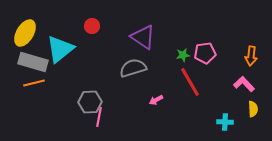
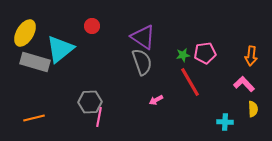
gray rectangle: moved 2 px right
gray semicircle: moved 9 px right, 6 px up; rotated 88 degrees clockwise
orange line: moved 35 px down
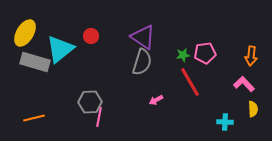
red circle: moved 1 px left, 10 px down
gray semicircle: rotated 36 degrees clockwise
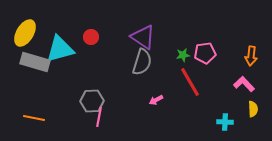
red circle: moved 1 px down
cyan triangle: rotated 24 degrees clockwise
gray hexagon: moved 2 px right, 1 px up
orange line: rotated 25 degrees clockwise
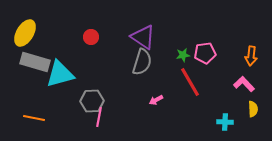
cyan triangle: moved 25 px down
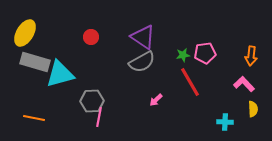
gray semicircle: rotated 44 degrees clockwise
pink arrow: rotated 16 degrees counterclockwise
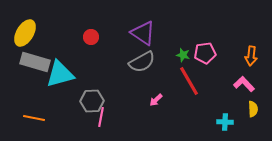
purple triangle: moved 4 px up
green star: rotated 24 degrees clockwise
red line: moved 1 px left, 1 px up
pink line: moved 2 px right
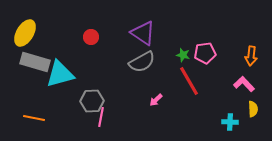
cyan cross: moved 5 px right
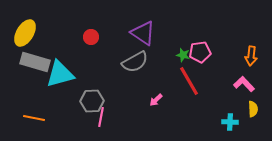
pink pentagon: moved 5 px left, 1 px up
gray semicircle: moved 7 px left
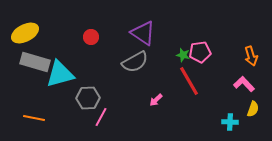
yellow ellipse: rotated 32 degrees clockwise
orange arrow: rotated 24 degrees counterclockwise
gray hexagon: moved 4 px left, 3 px up
yellow semicircle: rotated 21 degrees clockwise
pink line: rotated 18 degrees clockwise
